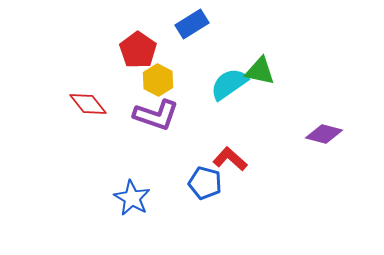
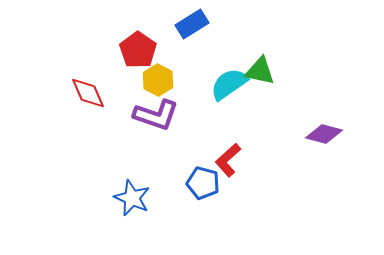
red diamond: moved 11 px up; rotated 15 degrees clockwise
red L-shape: moved 2 px left, 1 px down; rotated 84 degrees counterclockwise
blue pentagon: moved 2 px left
blue star: rotated 6 degrees counterclockwise
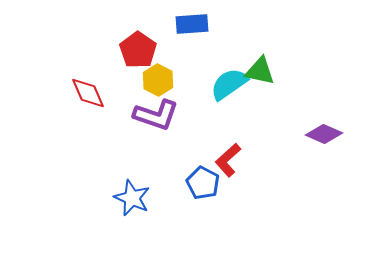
blue rectangle: rotated 28 degrees clockwise
purple diamond: rotated 9 degrees clockwise
blue pentagon: rotated 12 degrees clockwise
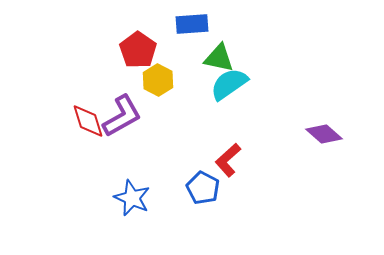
green triangle: moved 41 px left, 13 px up
red diamond: moved 28 px down; rotated 6 degrees clockwise
purple L-shape: moved 34 px left, 1 px down; rotated 48 degrees counterclockwise
purple diamond: rotated 18 degrees clockwise
blue pentagon: moved 5 px down
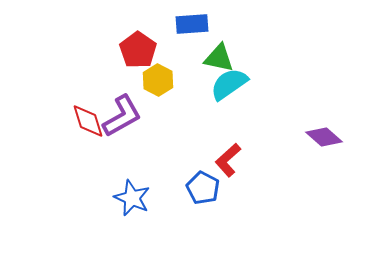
purple diamond: moved 3 px down
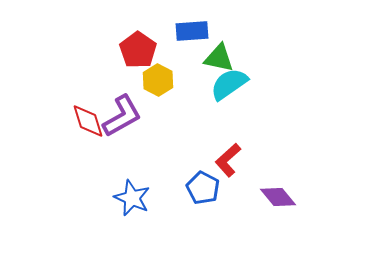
blue rectangle: moved 7 px down
purple diamond: moved 46 px left, 60 px down; rotated 9 degrees clockwise
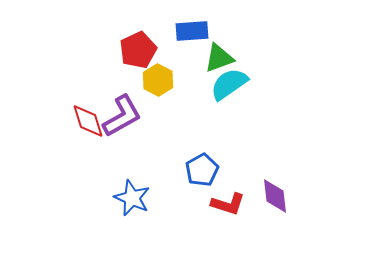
red pentagon: rotated 12 degrees clockwise
green triangle: rotated 32 degrees counterclockwise
red L-shape: moved 44 px down; rotated 120 degrees counterclockwise
blue pentagon: moved 1 px left, 18 px up; rotated 16 degrees clockwise
purple diamond: moved 3 px left, 1 px up; rotated 33 degrees clockwise
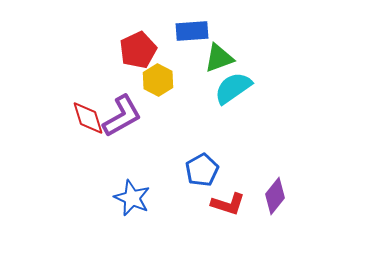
cyan semicircle: moved 4 px right, 4 px down
red diamond: moved 3 px up
purple diamond: rotated 45 degrees clockwise
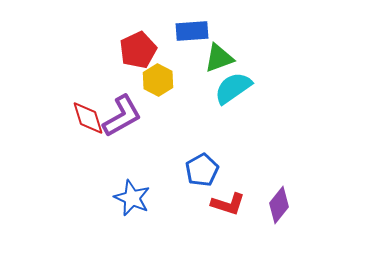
purple diamond: moved 4 px right, 9 px down
